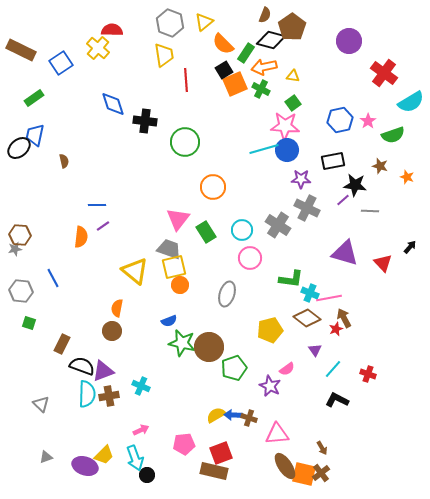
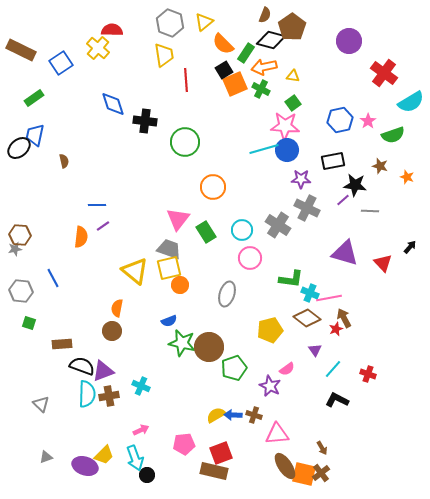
yellow square at (174, 267): moved 5 px left, 1 px down
brown rectangle at (62, 344): rotated 60 degrees clockwise
brown cross at (249, 418): moved 5 px right, 3 px up
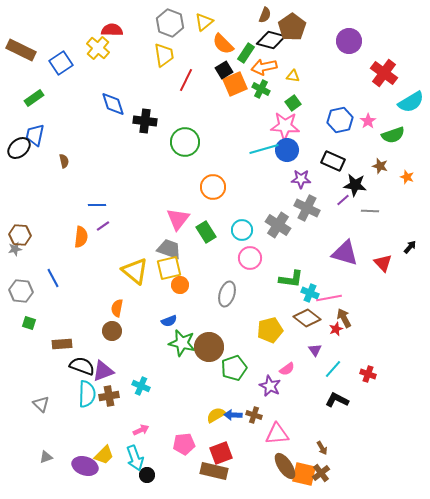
red line at (186, 80): rotated 30 degrees clockwise
black rectangle at (333, 161): rotated 35 degrees clockwise
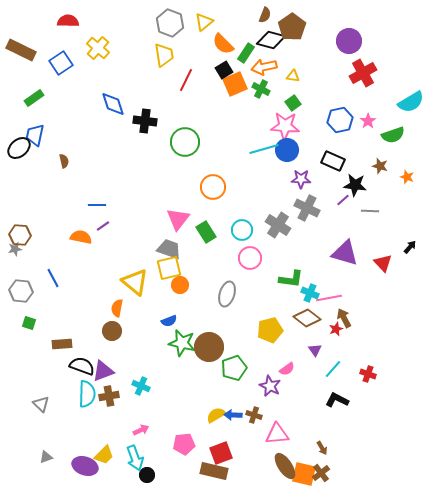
red semicircle at (112, 30): moved 44 px left, 9 px up
red cross at (384, 73): moved 21 px left; rotated 24 degrees clockwise
orange semicircle at (81, 237): rotated 85 degrees counterclockwise
yellow triangle at (135, 271): moved 11 px down
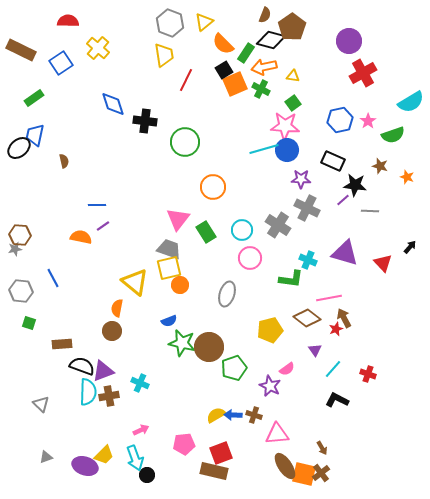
cyan cross at (310, 293): moved 2 px left, 33 px up
cyan cross at (141, 386): moved 1 px left, 3 px up
cyan semicircle at (87, 394): moved 1 px right, 2 px up
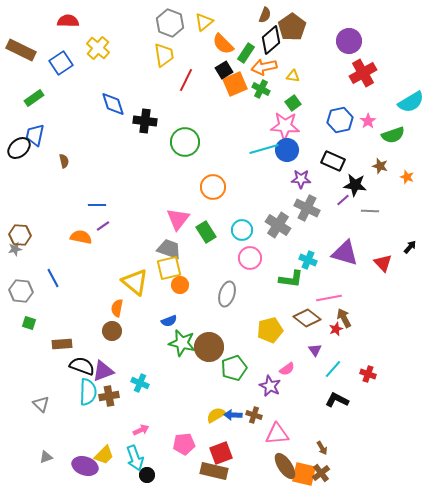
black diamond at (271, 40): rotated 56 degrees counterclockwise
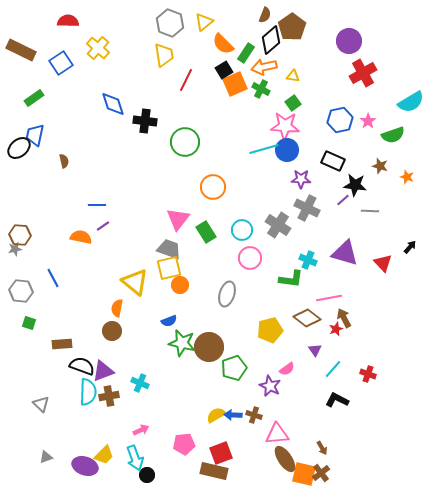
brown ellipse at (285, 466): moved 7 px up
